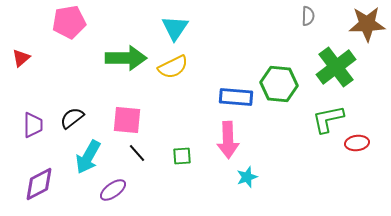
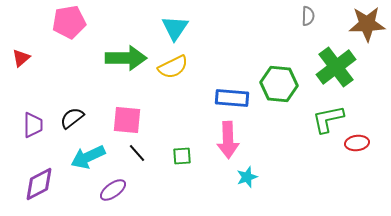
blue rectangle: moved 4 px left, 1 px down
cyan arrow: rotated 36 degrees clockwise
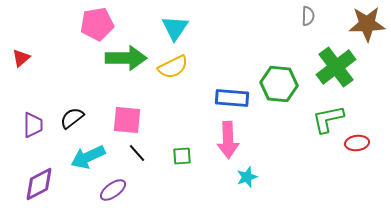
pink pentagon: moved 28 px right, 2 px down
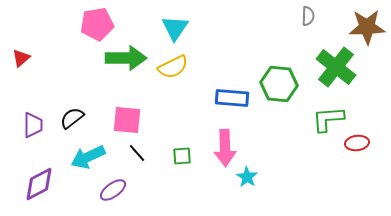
brown star: moved 3 px down
green cross: rotated 15 degrees counterclockwise
green L-shape: rotated 8 degrees clockwise
pink arrow: moved 3 px left, 8 px down
cyan star: rotated 20 degrees counterclockwise
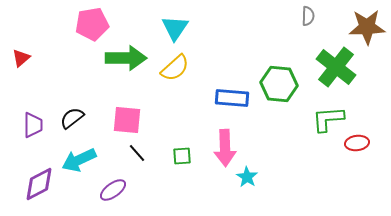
pink pentagon: moved 5 px left
yellow semicircle: moved 2 px right, 1 px down; rotated 16 degrees counterclockwise
cyan arrow: moved 9 px left, 3 px down
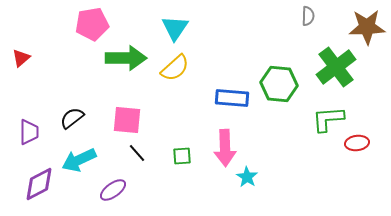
green cross: rotated 15 degrees clockwise
purple trapezoid: moved 4 px left, 7 px down
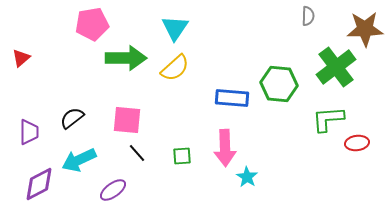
brown star: moved 2 px left, 2 px down
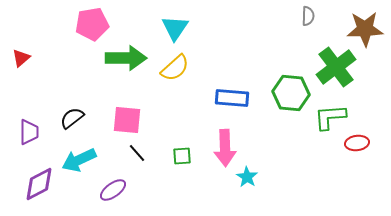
green hexagon: moved 12 px right, 9 px down
green L-shape: moved 2 px right, 2 px up
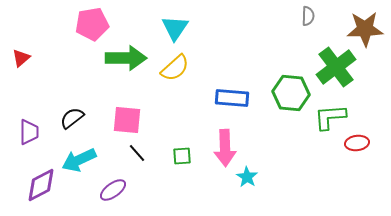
purple diamond: moved 2 px right, 1 px down
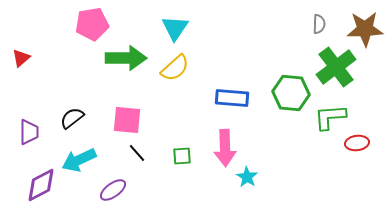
gray semicircle: moved 11 px right, 8 px down
